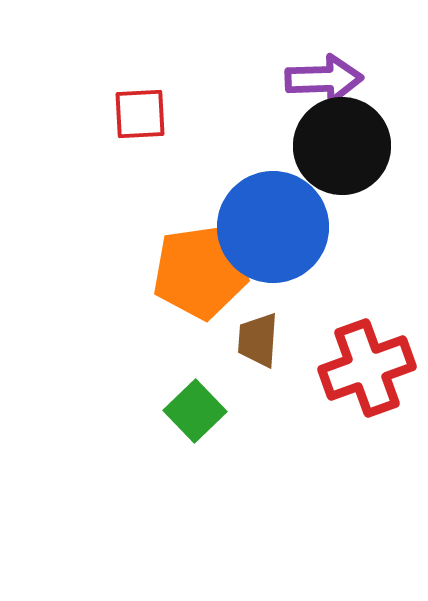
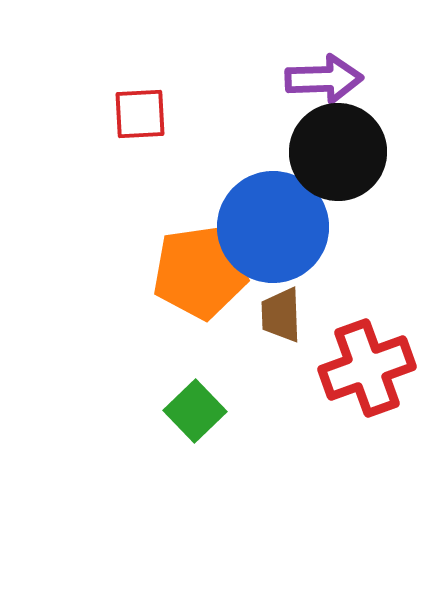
black circle: moved 4 px left, 6 px down
brown trapezoid: moved 23 px right, 25 px up; rotated 6 degrees counterclockwise
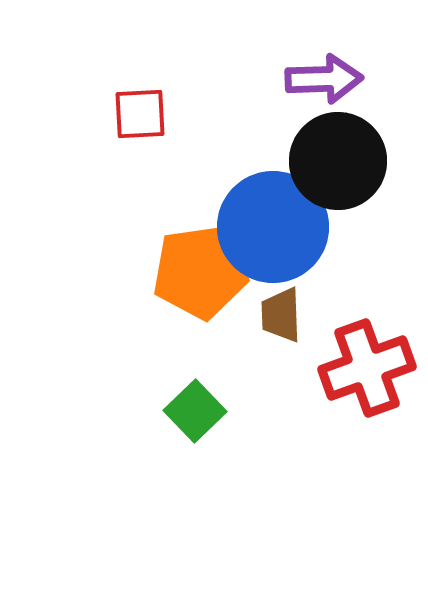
black circle: moved 9 px down
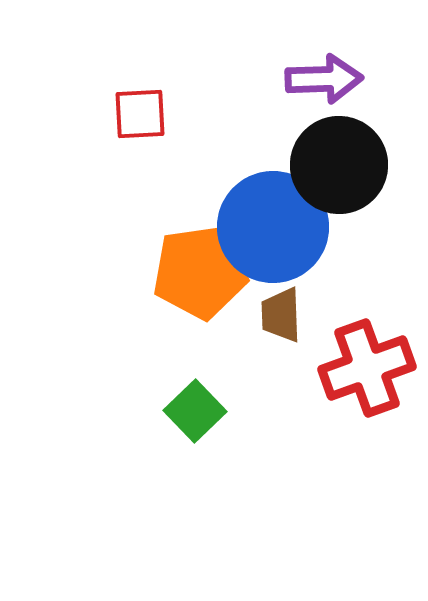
black circle: moved 1 px right, 4 px down
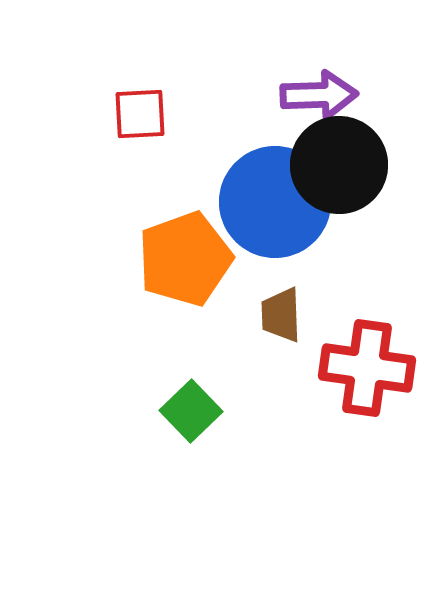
purple arrow: moved 5 px left, 16 px down
blue circle: moved 2 px right, 25 px up
orange pentagon: moved 15 px left, 13 px up; rotated 12 degrees counterclockwise
red cross: rotated 28 degrees clockwise
green square: moved 4 px left
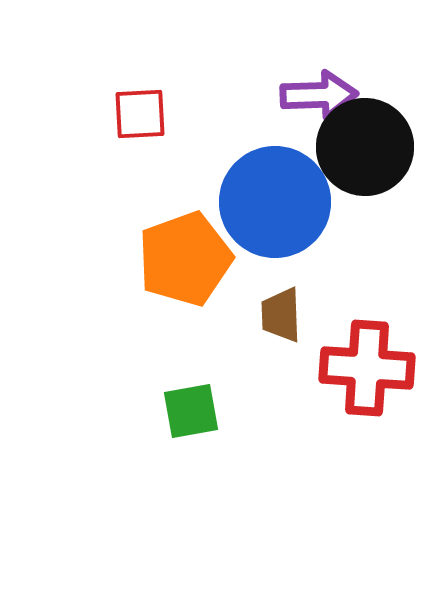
black circle: moved 26 px right, 18 px up
red cross: rotated 4 degrees counterclockwise
green square: rotated 34 degrees clockwise
